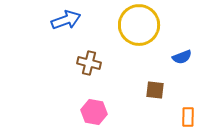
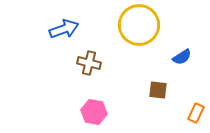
blue arrow: moved 2 px left, 9 px down
blue semicircle: rotated 12 degrees counterclockwise
brown square: moved 3 px right
orange rectangle: moved 8 px right, 4 px up; rotated 24 degrees clockwise
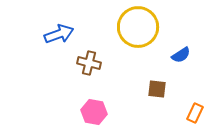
yellow circle: moved 1 px left, 2 px down
blue arrow: moved 5 px left, 5 px down
blue semicircle: moved 1 px left, 2 px up
brown square: moved 1 px left, 1 px up
orange rectangle: moved 1 px left
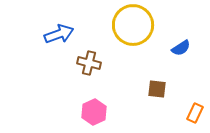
yellow circle: moved 5 px left, 2 px up
blue semicircle: moved 7 px up
pink hexagon: rotated 25 degrees clockwise
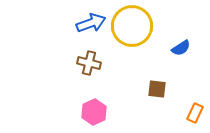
yellow circle: moved 1 px left, 1 px down
blue arrow: moved 32 px right, 11 px up
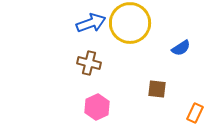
yellow circle: moved 2 px left, 3 px up
pink hexagon: moved 3 px right, 5 px up
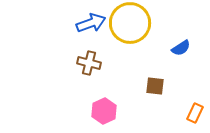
brown square: moved 2 px left, 3 px up
pink hexagon: moved 7 px right, 4 px down
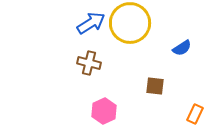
blue arrow: rotated 12 degrees counterclockwise
blue semicircle: moved 1 px right
orange rectangle: moved 1 px down
